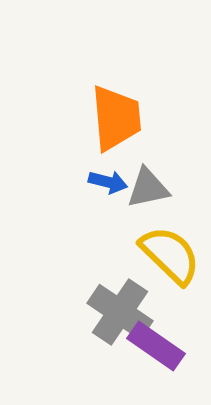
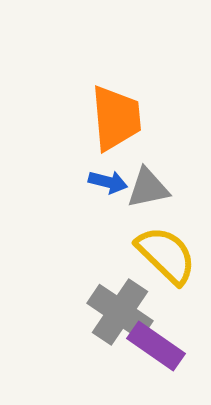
yellow semicircle: moved 4 px left
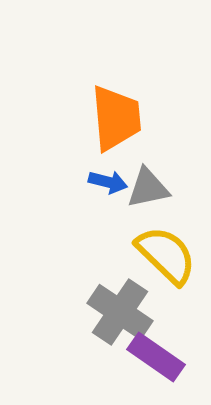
purple rectangle: moved 11 px down
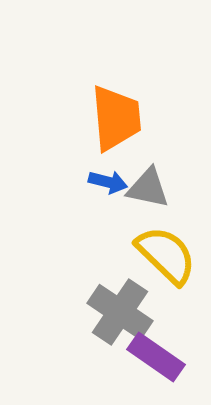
gray triangle: rotated 24 degrees clockwise
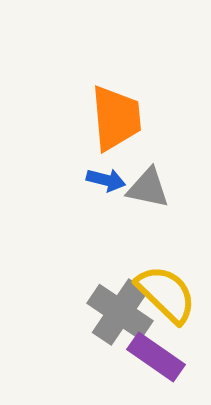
blue arrow: moved 2 px left, 2 px up
yellow semicircle: moved 39 px down
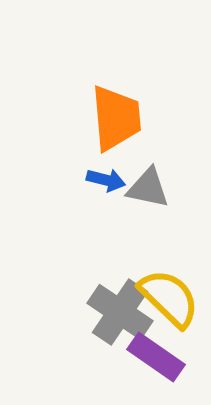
yellow semicircle: moved 3 px right, 4 px down
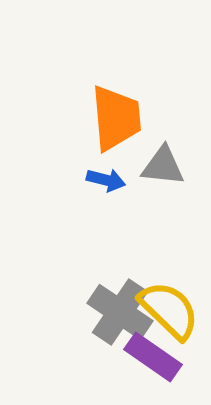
gray triangle: moved 15 px right, 22 px up; rotated 6 degrees counterclockwise
yellow semicircle: moved 12 px down
purple rectangle: moved 3 px left
